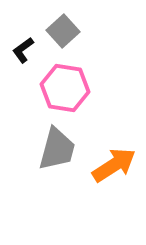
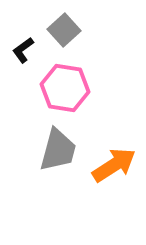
gray square: moved 1 px right, 1 px up
gray trapezoid: moved 1 px right, 1 px down
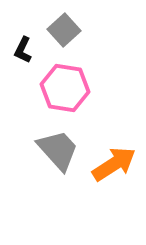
black L-shape: rotated 28 degrees counterclockwise
gray trapezoid: rotated 57 degrees counterclockwise
orange arrow: moved 1 px up
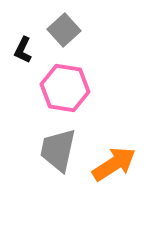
gray trapezoid: rotated 126 degrees counterclockwise
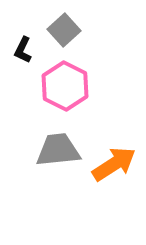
pink hexagon: moved 2 px up; rotated 18 degrees clockwise
gray trapezoid: rotated 72 degrees clockwise
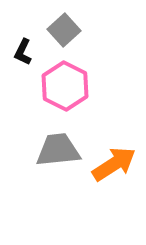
black L-shape: moved 2 px down
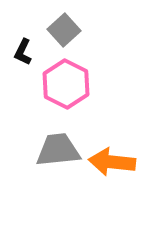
pink hexagon: moved 1 px right, 2 px up
orange arrow: moved 2 px left, 2 px up; rotated 141 degrees counterclockwise
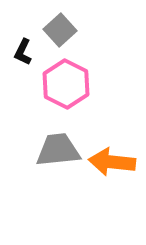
gray square: moved 4 px left
